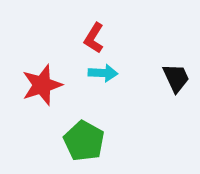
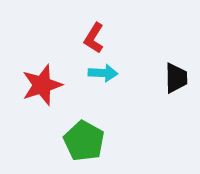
black trapezoid: rotated 24 degrees clockwise
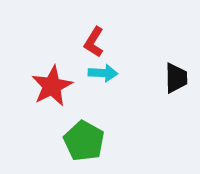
red L-shape: moved 4 px down
red star: moved 10 px right, 1 px down; rotated 9 degrees counterclockwise
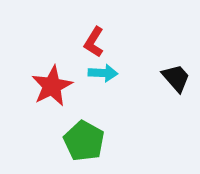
black trapezoid: rotated 40 degrees counterclockwise
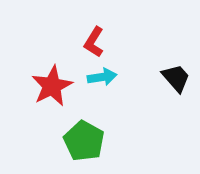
cyan arrow: moved 1 px left, 4 px down; rotated 12 degrees counterclockwise
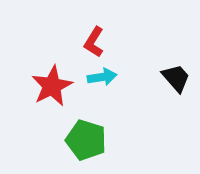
green pentagon: moved 2 px right, 1 px up; rotated 12 degrees counterclockwise
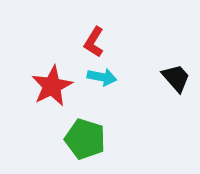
cyan arrow: rotated 20 degrees clockwise
green pentagon: moved 1 px left, 1 px up
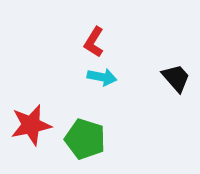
red star: moved 21 px left, 39 px down; rotated 15 degrees clockwise
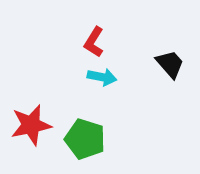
black trapezoid: moved 6 px left, 14 px up
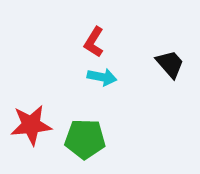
red star: rotated 6 degrees clockwise
green pentagon: rotated 15 degrees counterclockwise
